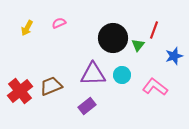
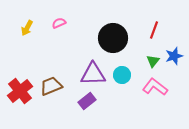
green triangle: moved 15 px right, 16 px down
purple rectangle: moved 5 px up
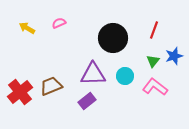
yellow arrow: rotated 91 degrees clockwise
cyan circle: moved 3 px right, 1 px down
red cross: moved 1 px down
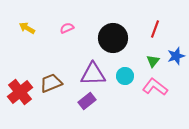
pink semicircle: moved 8 px right, 5 px down
red line: moved 1 px right, 1 px up
blue star: moved 2 px right
brown trapezoid: moved 3 px up
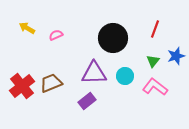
pink semicircle: moved 11 px left, 7 px down
purple triangle: moved 1 px right, 1 px up
red cross: moved 2 px right, 6 px up
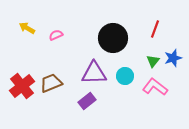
blue star: moved 3 px left, 2 px down
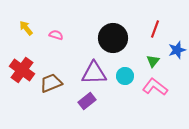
yellow arrow: moved 1 px left; rotated 21 degrees clockwise
pink semicircle: rotated 40 degrees clockwise
blue star: moved 4 px right, 8 px up
red cross: moved 16 px up; rotated 15 degrees counterclockwise
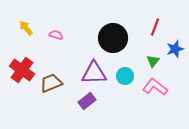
red line: moved 2 px up
blue star: moved 2 px left, 1 px up
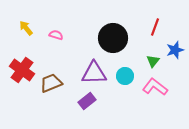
blue star: moved 1 px down
